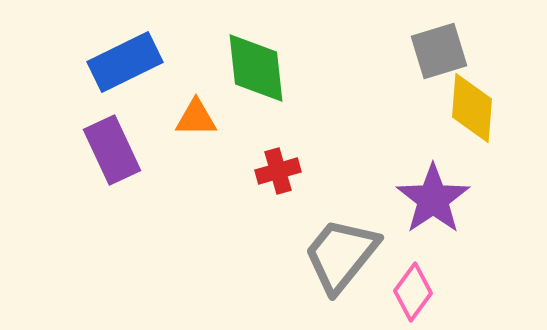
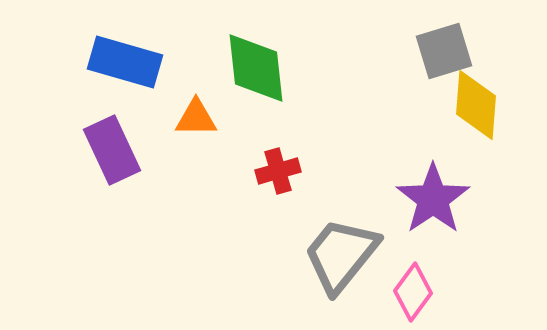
gray square: moved 5 px right
blue rectangle: rotated 42 degrees clockwise
yellow diamond: moved 4 px right, 3 px up
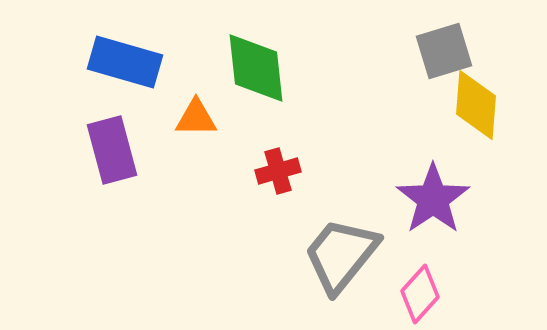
purple rectangle: rotated 10 degrees clockwise
pink diamond: moved 7 px right, 2 px down; rotated 6 degrees clockwise
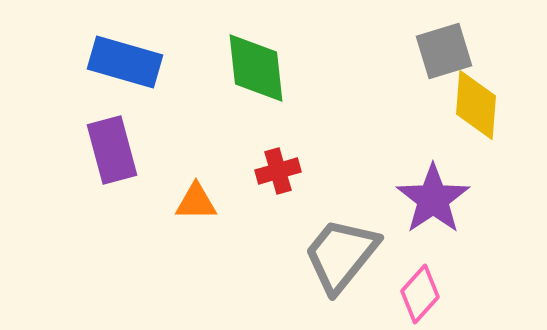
orange triangle: moved 84 px down
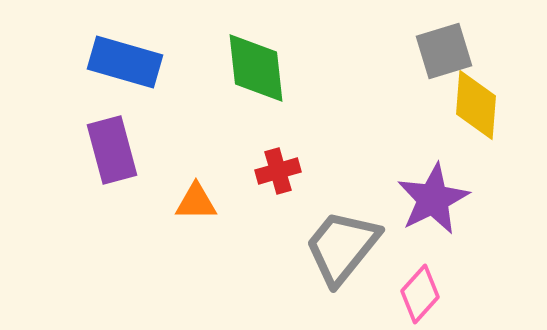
purple star: rotated 8 degrees clockwise
gray trapezoid: moved 1 px right, 8 px up
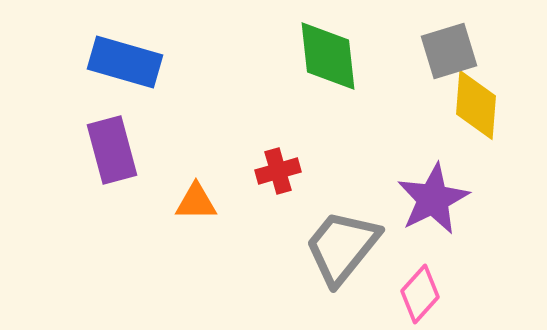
gray square: moved 5 px right
green diamond: moved 72 px right, 12 px up
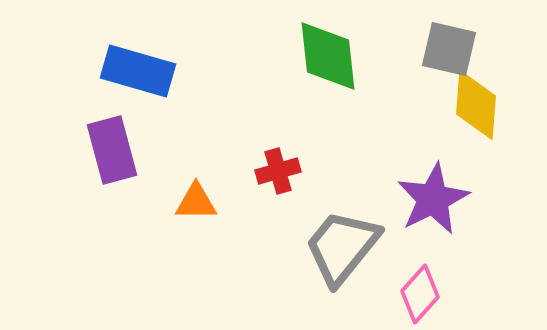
gray square: moved 2 px up; rotated 30 degrees clockwise
blue rectangle: moved 13 px right, 9 px down
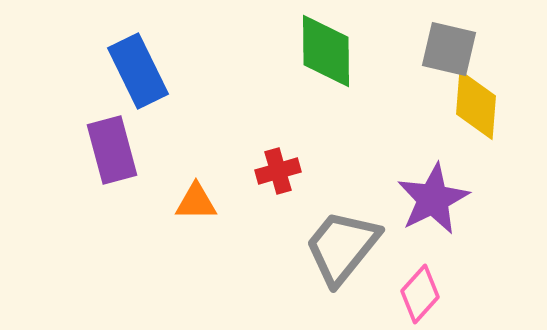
green diamond: moved 2 px left, 5 px up; rotated 6 degrees clockwise
blue rectangle: rotated 48 degrees clockwise
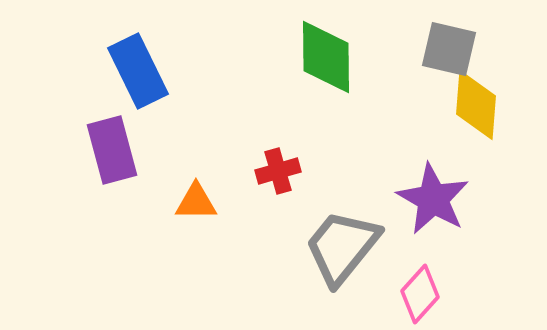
green diamond: moved 6 px down
purple star: rotated 16 degrees counterclockwise
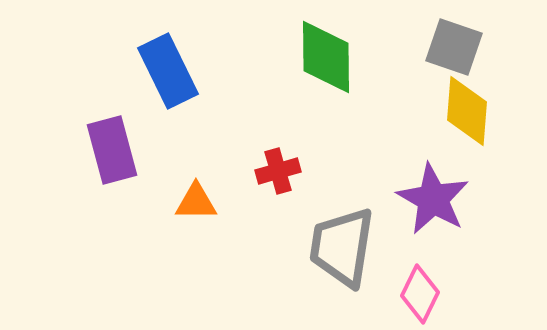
gray square: moved 5 px right, 2 px up; rotated 6 degrees clockwise
blue rectangle: moved 30 px right
yellow diamond: moved 9 px left, 6 px down
gray trapezoid: rotated 30 degrees counterclockwise
pink diamond: rotated 16 degrees counterclockwise
